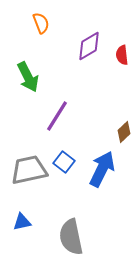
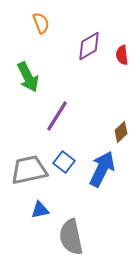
brown diamond: moved 3 px left
blue triangle: moved 18 px right, 12 px up
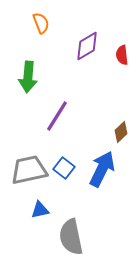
purple diamond: moved 2 px left
green arrow: rotated 32 degrees clockwise
blue square: moved 6 px down
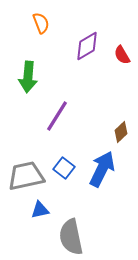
red semicircle: rotated 24 degrees counterclockwise
gray trapezoid: moved 3 px left, 6 px down
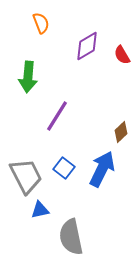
gray trapezoid: rotated 75 degrees clockwise
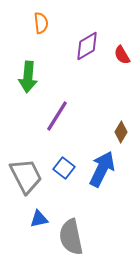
orange semicircle: rotated 15 degrees clockwise
brown diamond: rotated 15 degrees counterclockwise
blue triangle: moved 1 px left, 9 px down
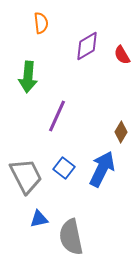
purple line: rotated 8 degrees counterclockwise
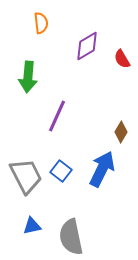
red semicircle: moved 4 px down
blue square: moved 3 px left, 3 px down
blue triangle: moved 7 px left, 7 px down
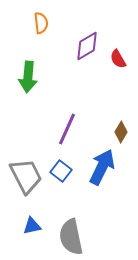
red semicircle: moved 4 px left
purple line: moved 10 px right, 13 px down
blue arrow: moved 2 px up
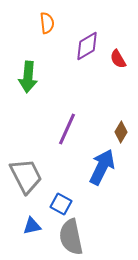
orange semicircle: moved 6 px right
blue square: moved 33 px down; rotated 10 degrees counterclockwise
